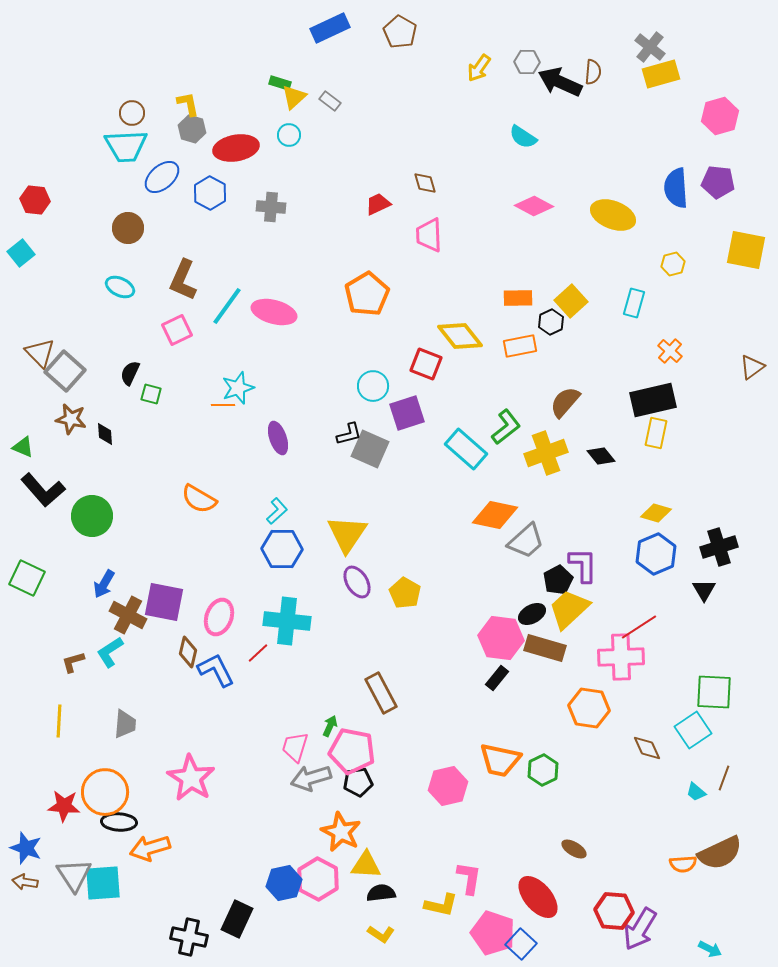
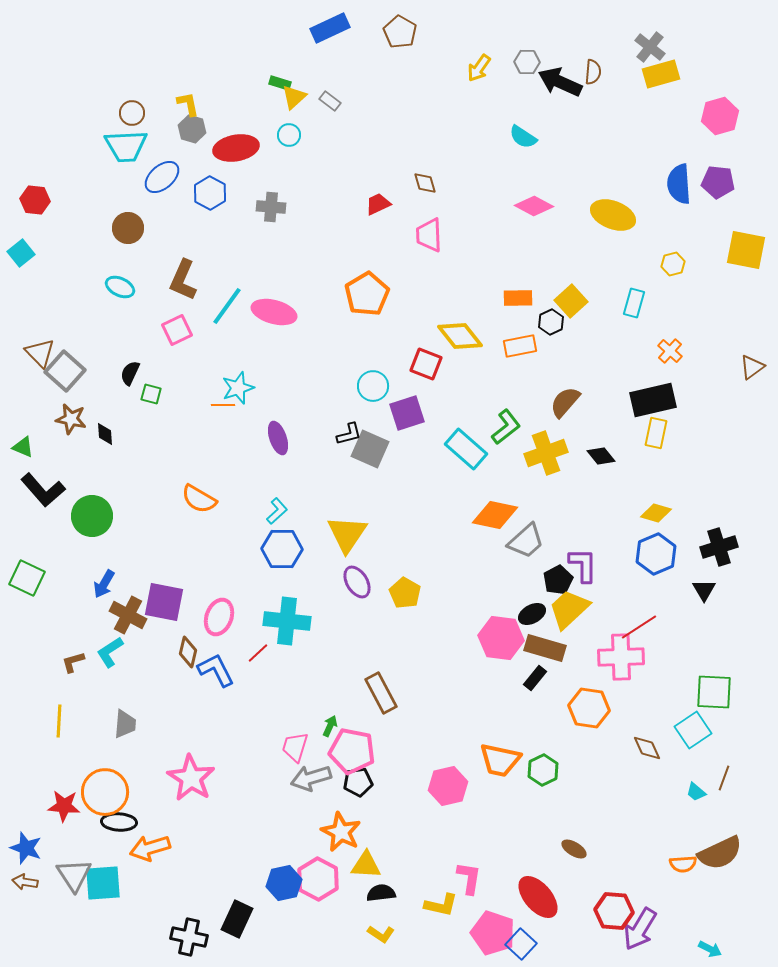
blue semicircle at (676, 188): moved 3 px right, 4 px up
black rectangle at (497, 678): moved 38 px right
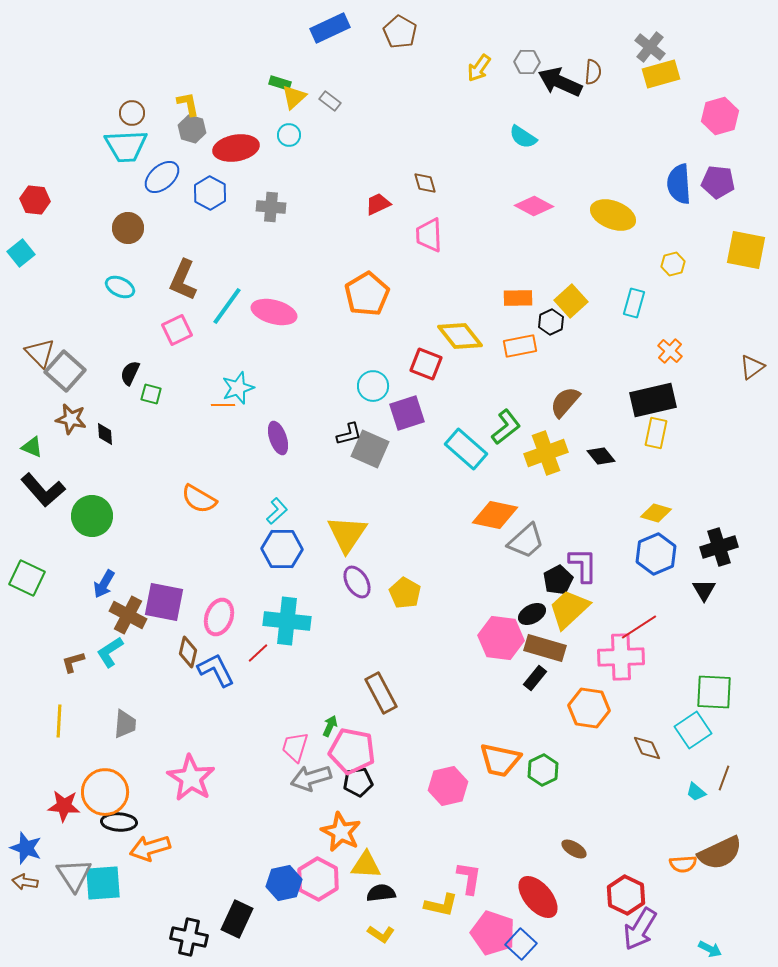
green triangle at (23, 447): moved 9 px right
red hexagon at (614, 911): moved 12 px right, 16 px up; rotated 21 degrees clockwise
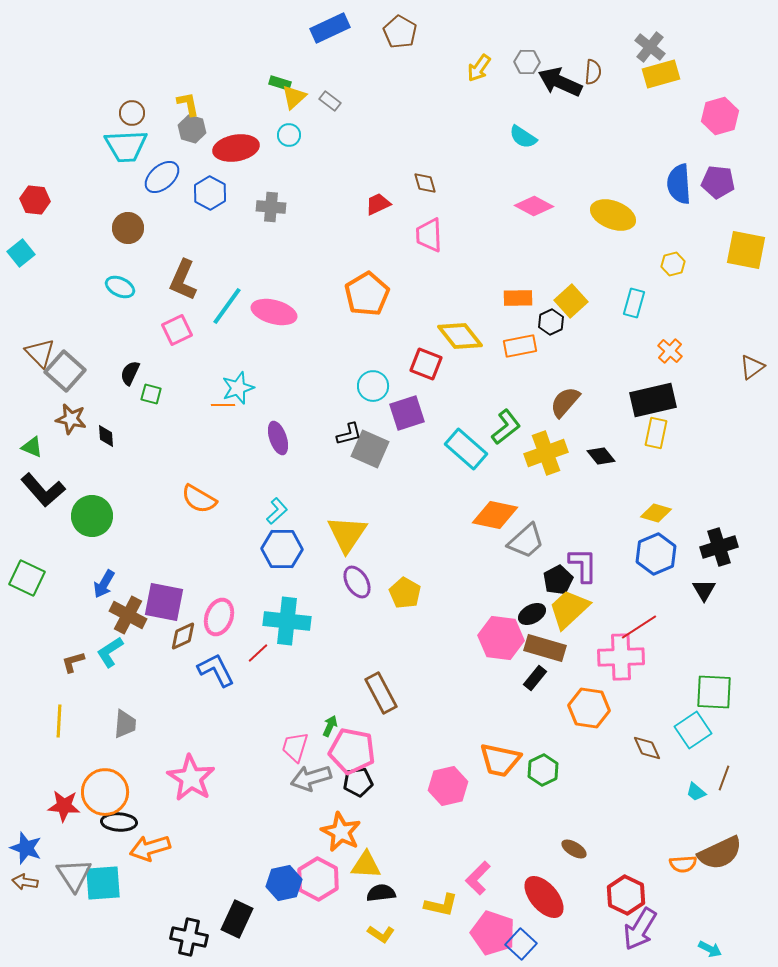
black diamond at (105, 434): moved 1 px right, 2 px down
brown diamond at (188, 652): moved 5 px left, 16 px up; rotated 52 degrees clockwise
pink L-shape at (469, 878): moved 9 px right; rotated 144 degrees counterclockwise
red ellipse at (538, 897): moved 6 px right
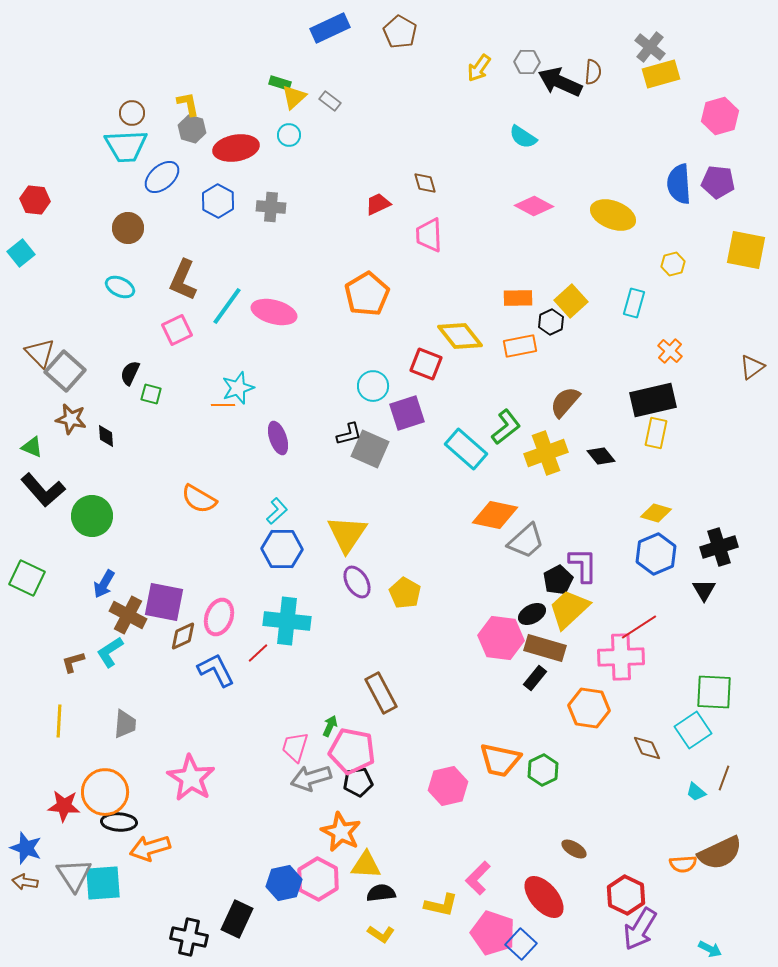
blue hexagon at (210, 193): moved 8 px right, 8 px down
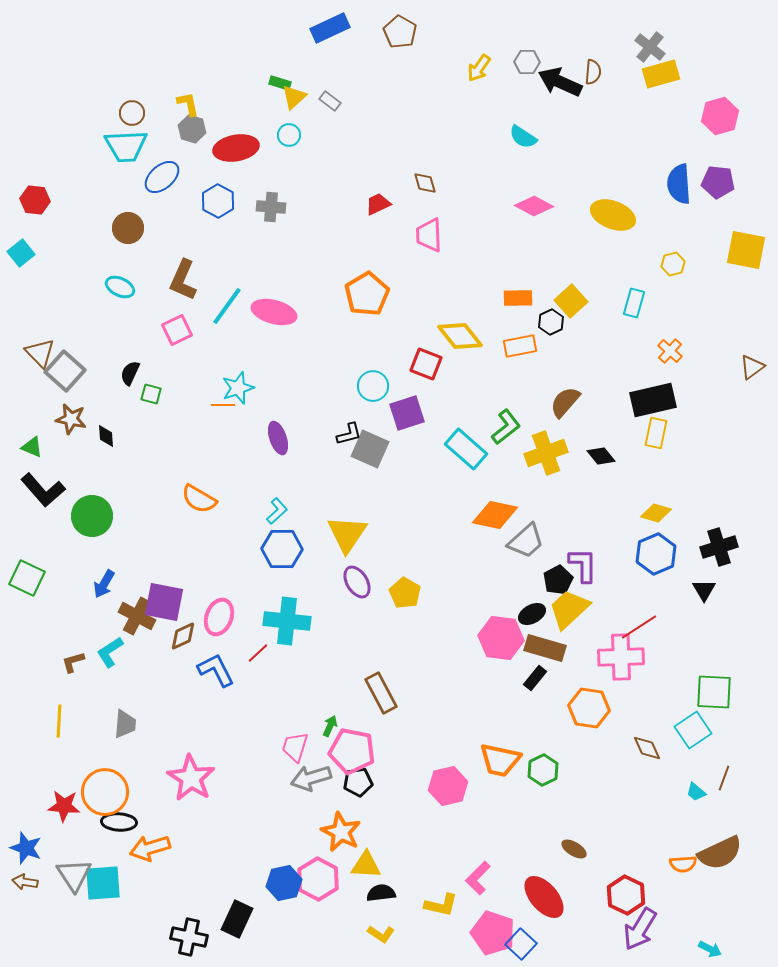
brown cross at (128, 615): moved 9 px right, 1 px down
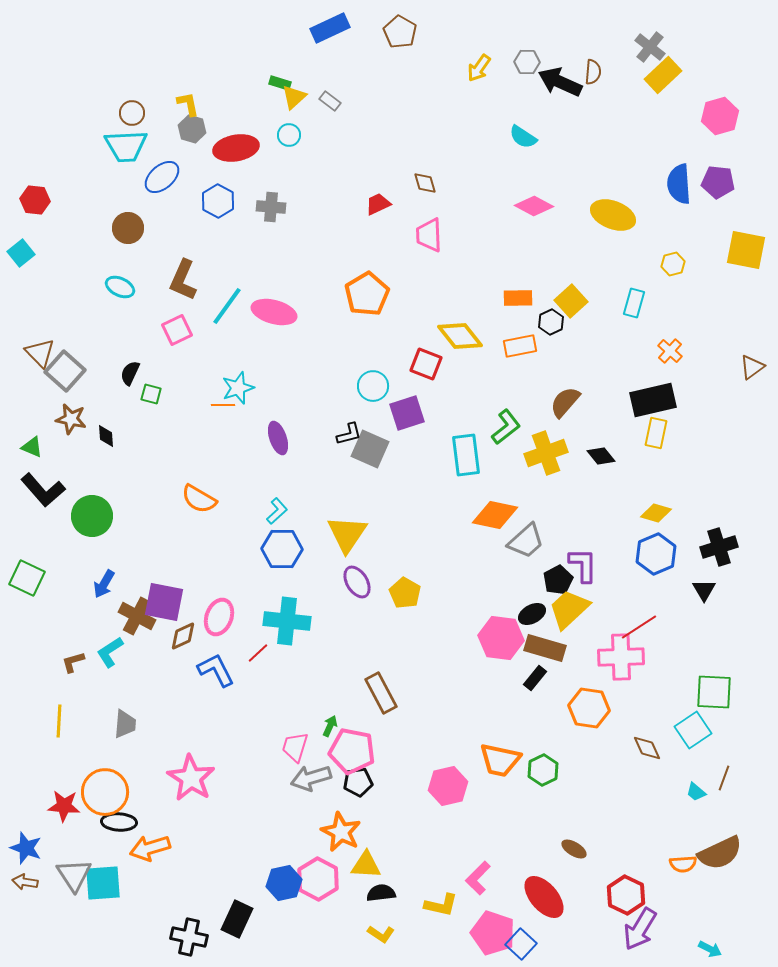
yellow rectangle at (661, 74): moved 2 px right, 1 px down; rotated 27 degrees counterclockwise
cyan rectangle at (466, 449): moved 6 px down; rotated 42 degrees clockwise
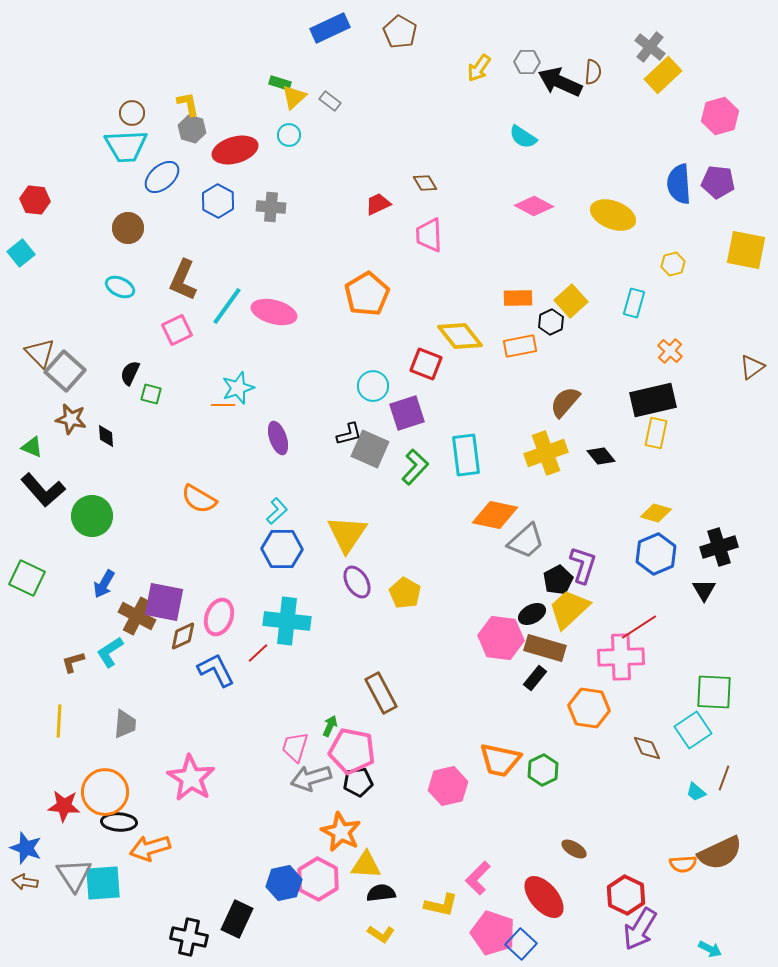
red ellipse at (236, 148): moved 1 px left, 2 px down; rotated 6 degrees counterclockwise
brown diamond at (425, 183): rotated 15 degrees counterclockwise
green L-shape at (506, 427): moved 91 px left, 40 px down; rotated 9 degrees counterclockwise
purple L-shape at (583, 565): rotated 18 degrees clockwise
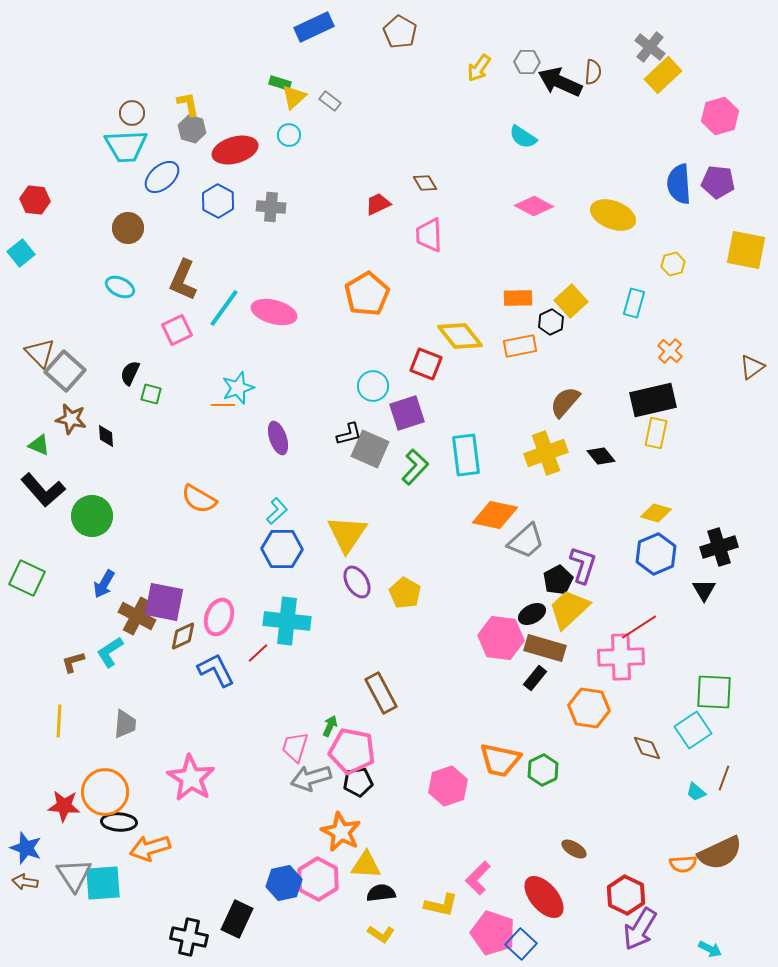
blue rectangle at (330, 28): moved 16 px left, 1 px up
cyan line at (227, 306): moved 3 px left, 2 px down
green triangle at (32, 447): moved 7 px right, 2 px up
pink hexagon at (448, 786): rotated 6 degrees counterclockwise
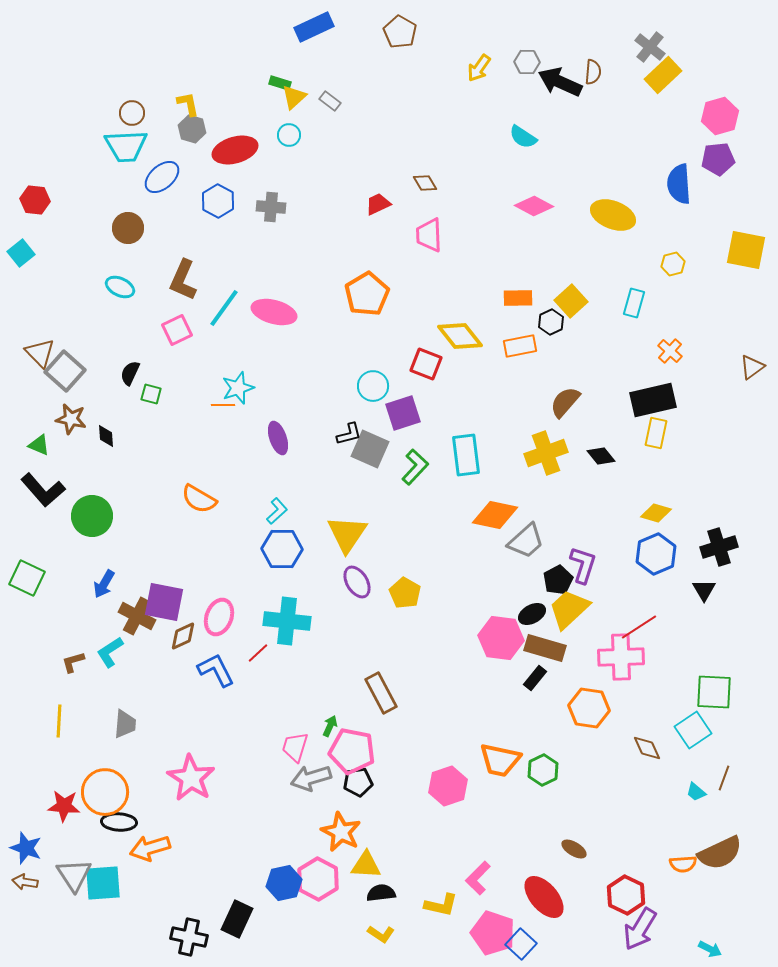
purple pentagon at (718, 182): moved 23 px up; rotated 12 degrees counterclockwise
purple square at (407, 413): moved 4 px left
